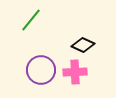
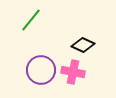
pink cross: moved 2 px left; rotated 15 degrees clockwise
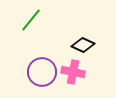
purple circle: moved 1 px right, 2 px down
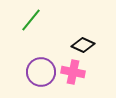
purple circle: moved 1 px left
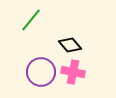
black diamond: moved 13 px left; rotated 25 degrees clockwise
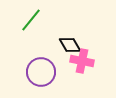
black diamond: rotated 10 degrees clockwise
pink cross: moved 9 px right, 11 px up
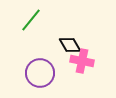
purple circle: moved 1 px left, 1 px down
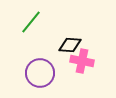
green line: moved 2 px down
black diamond: rotated 55 degrees counterclockwise
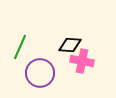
green line: moved 11 px left, 25 px down; rotated 15 degrees counterclockwise
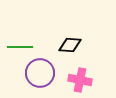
green line: rotated 65 degrees clockwise
pink cross: moved 2 px left, 19 px down
